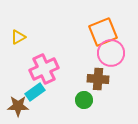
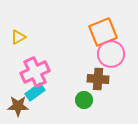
pink circle: moved 1 px down
pink cross: moved 9 px left, 3 px down
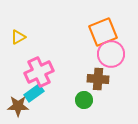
pink cross: moved 4 px right
cyan rectangle: moved 1 px left, 1 px down
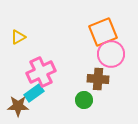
pink cross: moved 2 px right
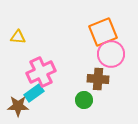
yellow triangle: rotated 35 degrees clockwise
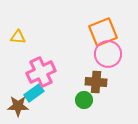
pink circle: moved 3 px left
brown cross: moved 2 px left, 3 px down
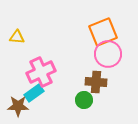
yellow triangle: moved 1 px left
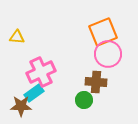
brown star: moved 3 px right
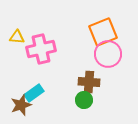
pink cross: moved 23 px up; rotated 12 degrees clockwise
brown cross: moved 7 px left
brown star: moved 1 px up; rotated 20 degrees counterclockwise
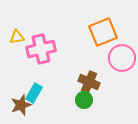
yellow triangle: rotated 14 degrees counterclockwise
pink circle: moved 14 px right, 4 px down
brown cross: rotated 20 degrees clockwise
cyan rectangle: rotated 24 degrees counterclockwise
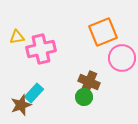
cyan rectangle: rotated 12 degrees clockwise
green circle: moved 3 px up
